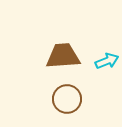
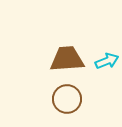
brown trapezoid: moved 4 px right, 3 px down
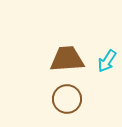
cyan arrow: rotated 145 degrees clockwise
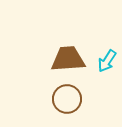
brown trapezoid: moved 1 px right
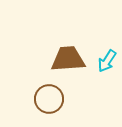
brown circle: moved 18 px left
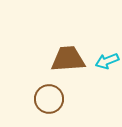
cyan arrow: rotated 35 degrees clockwise
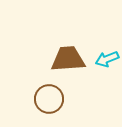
cyan arrow: moved 2 px up
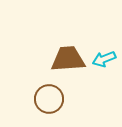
cyan arrow: moved 3 px left
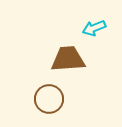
cyan arrow: moved 10 px left, 31 px up
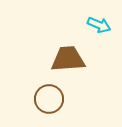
cyan arrow: moved 5 px right, 3 px up; rotated 135 degrees counterclockwise
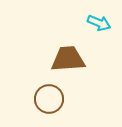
cyan arrow: moved 2 px up
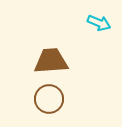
brown trapezoid: moved 17 px left, 2 px down
